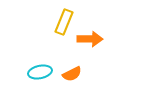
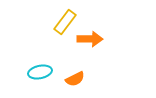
yellow rectangle: moved 1 px right; rotated 15 degrees clockwise
orange semicircle: moved 3 px right, 5 px down
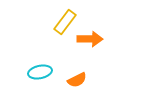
orange semicircle: moved 2 px right, 1 px down
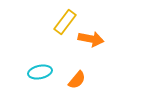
orange arrow: moved 1 px right; rotated 10 degrees clockwise
orange semicircle: rotated 24 degrees counterclockwise
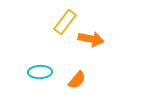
cyan ellipse: rotated 10 degrees clockwise
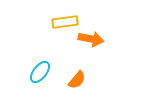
yellow rectangle: rotated 45 degrees clockwise
cyan ellipse: rotated 50 degrees counterclockwise
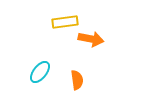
orange semicircle: rotated 48 degrees counterclockwise
